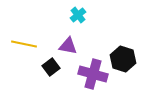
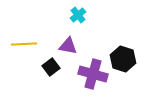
yellow line: rotated 15 degrees counterclockwise
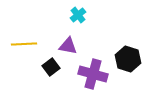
black hexagon: moved 5 px right
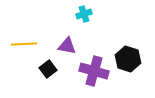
cyan cross: moved 6 px right, 1 px up; rotated 21 degrees clockwise
purple triangle: moved 1 px left
black square: moved 3 px left, 2 px down
purple cross: moved 1 px right, 3 px up
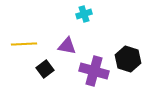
black square: moved 3 px left
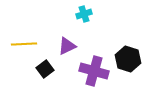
purple triangle: rotated 36 degrees counterclockwise
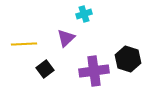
purple triangle: moved 1 px left, 8 px up; rotated 18 degrees counterclockwise
purple cross: rotated 24 degrees counterclockwise
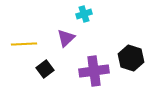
black hexagon: moved 3 px right, 1 px up
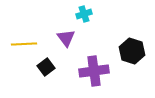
purple triangle: rotated 24 degrees counterclockwise
black hexagon: moved 1 px right, 7 px up
black square: moved 1 px right, 2 px up
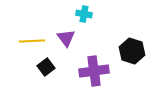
cyan cross: rotated 28 degrees clockwise
yellow line: moved 8 px right, 3 px up
